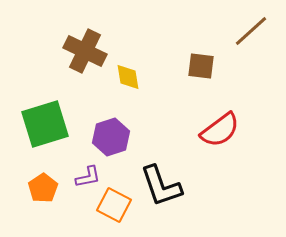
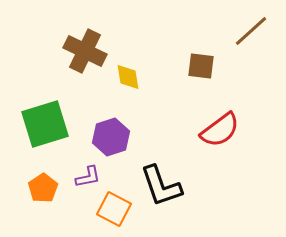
orange square: moved 4 px down
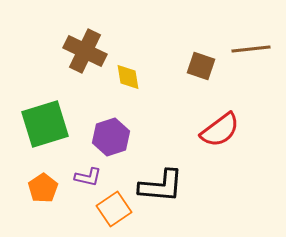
brown line: moved 18 px down; rotated 36 degrees clockwise
brown square: rotated 12 degrees clockwise
purple L-shape: rotated 24 degrees clockwise
black L-shape: rotated 66 degrees counterclockwise
orange square: rotated 28 degrees clockwise
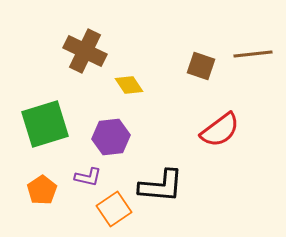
brown line: moved 2 px right, 5 px down
yellow diamond: moved 1 px right, 8 px down; rotated 24 degrees counterclockwise
purple hexagon: rotated 12 degrees clockwise
orange pentagon: moved 1 px left, 2 px down
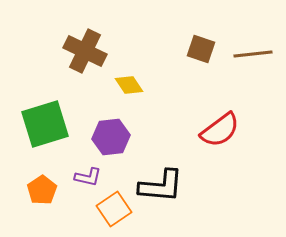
brown square: moved 17 px up
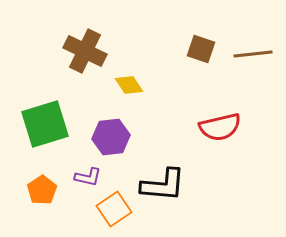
red semicircle: moved 3 px up; rotated 24 degrees clockwise
black L-shape: moved 2 px right, 1 px up
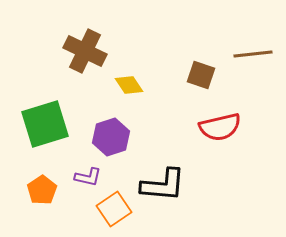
brown square: moved 26 px down
purple hexagon: rotated 12 degrees counterclockwise
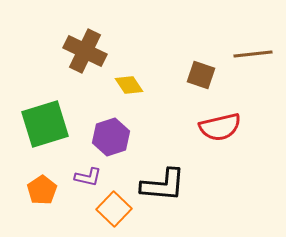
orange square: rotated 12 degrees counterclockwise
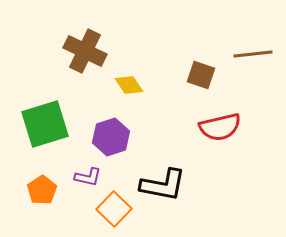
black L-shape: rotated 6 degrees clockwise
